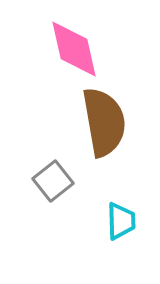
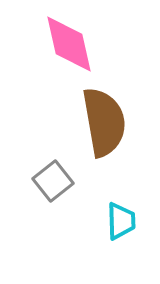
pink diamond: moved 5 px left, 5 px up
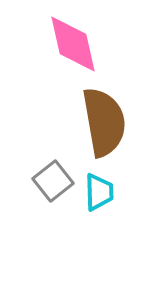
pink diamond: moved 4 px right
cyan trapezoid: moved 22 px left, 29 px up
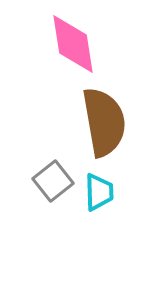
pink diamond: rotated 4 degrees clockwise
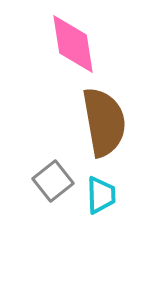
cyan trapezoid: moved 2 px right, 3 px down
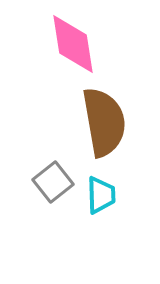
gray square: moved 1 px down
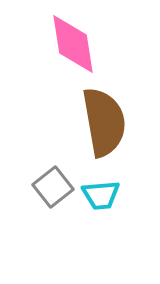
gray square: moved 5 px down
cyan trapezoid: rotated 87 degrees clockwise
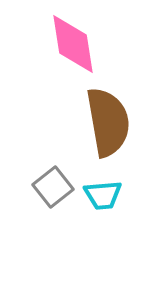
brown semicircle: moved 4 px right
cyan trapezoid: moved 2 px right
